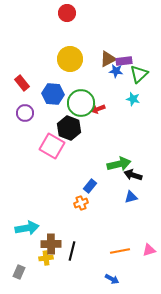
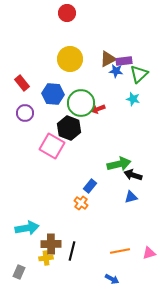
orange cross: rotated 32 degrees counterclockwise
pink triangle: moved 3 px down
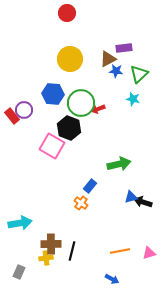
purple rectangle: moved 13 px up
red rectangle: moved 10 px left, 33 px down
purple circle: moved 1 px left, 3 px up
black arrow: moved 10 px right, 27 px down
cyan arrow: moved 7 px left, 5 px up
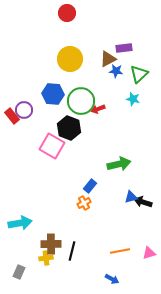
green circle: moved 2 px up
orange cross: moved 3 px right; rotated 24 degrees clockwise
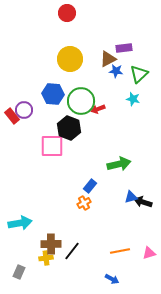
pink square: rotated 30 degrees counterclockwise
black line: rotated 24 degrees clockwise
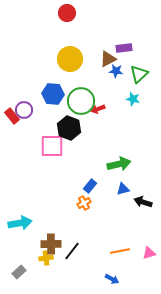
blue triangle: moved 8 px left, 8 px up
gray rectangle: rotated 24 degrees clockwise
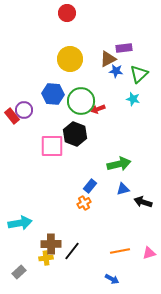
black hexagon: moved 6 px right, 6 px down
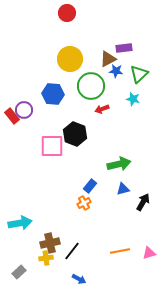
green circle: moved 10 px right, 15 px up
red arrow: moved 4 px right
black arrow: rotated 102 degrees clockwise
brown cross: moved 1 px left, 1 px up; rotated 12 degrees counterclockwise
blue arrow: moved 33 px left
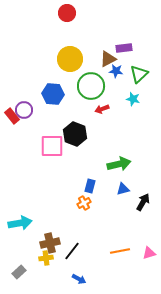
blue rectangle: rotated 24 degrees counterclockwise
